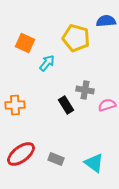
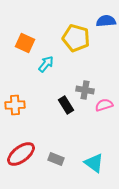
cyan arrow: moved 1 px left, 1 px down
pink semicircle: moved 3 px left
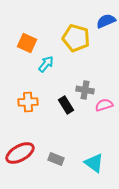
blue semicircle: rotated 18 degrees counterclockwise
orange square: moved 2 px right
orange cross: moved 13 px right, 3 px up
red ellipse: moved 1 px left, 1 px up; rotated 8 degrees clockwise
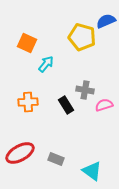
yellow pentagon: moved 6 px right, 1 px up
cyan triangle: moved 2 px left, 8 px down
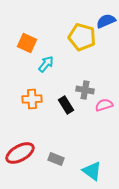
orange cross: moved 4 px right, 3 px up
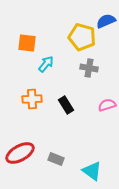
orange square: rotated 18 degrees counterclockwise
gray cross: moved 4 px right, 22 px up
pink semicircle: moved 3 px right
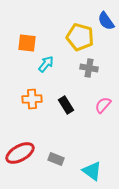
blue semicircle: rotated 102 degrees counterclockwise
yellow pentagon: moved 2 px left
pink semicircle: moved 4 px left; rotated 30 degrees counterclockwise
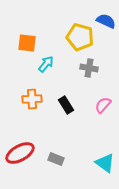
blue semicircle: rotated 150 degrees clockwise
cyan triangle: moved 13 px right, 8 px up
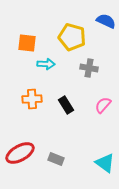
yellow pentagon: moved 8 px left
cyan arrow: rotated 54 degrees clockwise
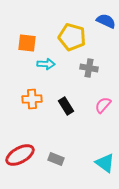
black rectangle: moved 1 px down
red ellipse: moved 2 px down
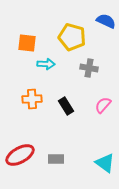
gray rectangle: rotated 21 degrees counterclockwise
